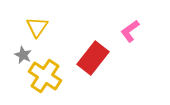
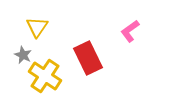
red rectangle: moved 5 px left; rotated 64 degrees counterclockwise
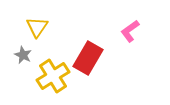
red rectangle: rotated 56 degrees clockwise
yellow cross: moved 8 px right; rotated 24 degrees clockwise
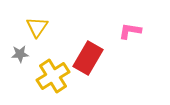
pink L-shape: rotated 45 degrees clockwise
gray star: moved 3 px left, 1 px up; rotated 30 degrees counterclockwise
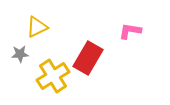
yellow triangle: rotated 30 degrees clockwise
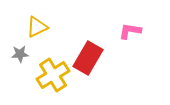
yellow cross: moved 1 px up
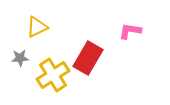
gray star: moved 4 px down
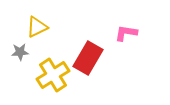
pink L-shape: moved 4 px left, 2 px down
gray star: moved 6 px up
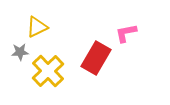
pink L-shape: rotated 20 degrees counterclockwise
red rectangle: moved 8 px right
yellow cross: moved 5 px left, 4 px up; rotated 12 degrees counterclockwise
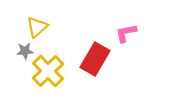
yellow triangle: rotated 15 degrees counterclockwise
gray star: moved 5 px right, 1 px up
red rectangle: moved 1 px left, 1 px down
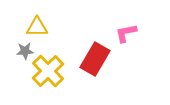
yellow triangle: rotated 40 degrees clockwise
